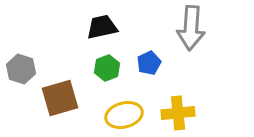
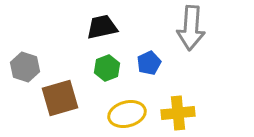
gray hexagon: moved 4 px right, 2 px up
yellow ellipse: moved 3 px right, 1 px up
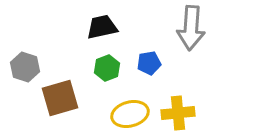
blue pentagon: rotated 15 degrees clockwise
yellow ellipse: moved 3 px right
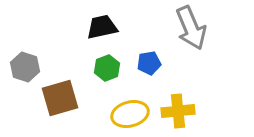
gray arrow: rotated 27 degrees counterclockwise
yellow cross: moved 2 px up
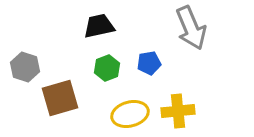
black trapezoid: moved 3 px left, 1 px up
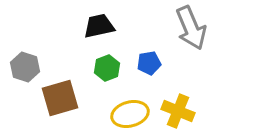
yellow cross: rotated 28 degrees clockwise
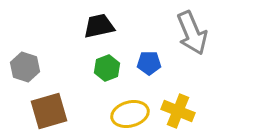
gray arrow: moved 1 px right, 5 px down
blue pentagon: rotated 10 degrees clockwise
brown square: moved 11 px left, 13 px down
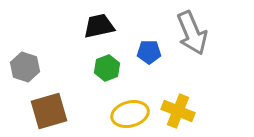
blue pentagon: moved 11 px up
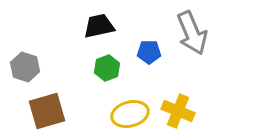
brown square: moved 2 px left
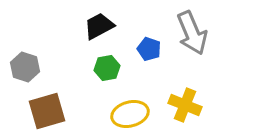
black trapezoid: rotated 16 degrees counterclockwise
blue pentagon: moved 3 px up; rotated 20 degrees clockwise
green hexagon: rotated 10 degrees clockwise
yellow cross: moved 7 px right, 6 px up
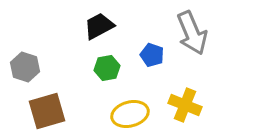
blue pentagon: moved 3 px right, 6 px down
